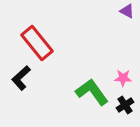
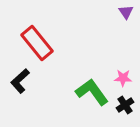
purple triangle: moved 1 px left, 1 px down; rotated 28 degrees clockwise
black L-shape: moved 1 px left, 3 px down
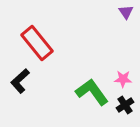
pink star: moved 1 px down
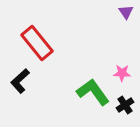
pink star: moved 1 px left, 6 px up
green L-shape: moved 1 px right
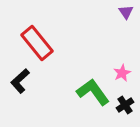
pink star: rotated 30 degrees counterclockwise
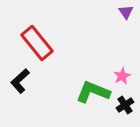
pink star: moved 3 px down
green L-shape: rotated 32 degrees counterclockwise
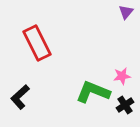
purple triangle: rotated 14 degrees clockwise
red rectangle: rotated 12 degrees clockwise
pink star: rotated 18 degrees clockwise
black L-shape: moved 16 px down
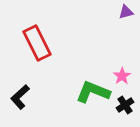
purple triangle: rotated 35 degrees clockwise
pink star: rotated 24 degrees counterclockwise
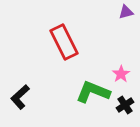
red rectangle: moved 27 px right, 1 px up
pink star: moved 1 px left, 2 px up
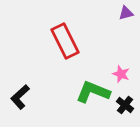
purple triangle: moved 1 px down
red rectangle: moved 1 px right, 1 px up
pink star: rotated 18 degrees counterclockwise
black cross: rotated 18 degrees counterclockwise
